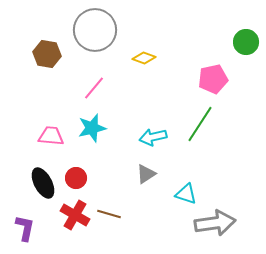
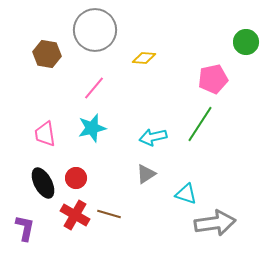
yellow diamond: rotated 15 degrees counterclockwise
pink trapezoid: moved 6 px left, 2 px up; rotated 104 degrees counterclockwise
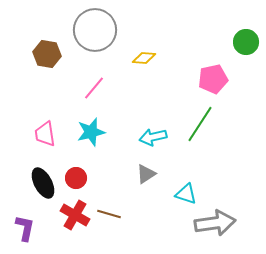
cyan star: moved 1 px left, 4 px down
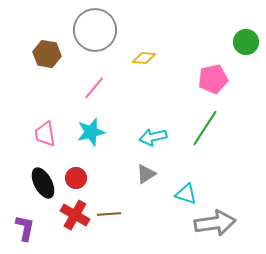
green line: moved 5 px right, 4 px down
brown line: rotated 20 degrees counterclockwise
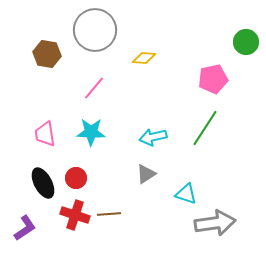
cyan star: rotated 16 degrees clockwise
red cross: rotated 12 degrees counterclockwise
purple L-shape: rotated 44 degrees clockwise
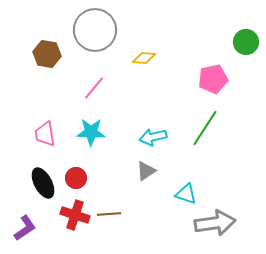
gray triangle: moved 3 px up
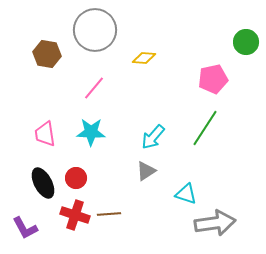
cyan arrow: rotated 36 degrees counterclockwise
purple L-shape: rotated 96 degrees clockwise
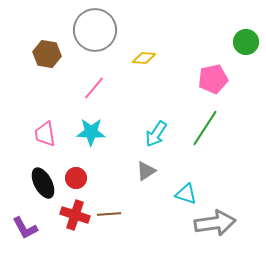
cyan arrow: moved 3 px right, 3 px up; rotated 8 degrees counterclockwise
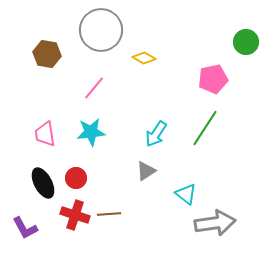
gray circle: moved 6 px right
yellow diamond: rotated 25 degrees clockwise
cyan star: rotated 8 degrees counterclockwise
cyan triangle: rotated 20 degrees clockwise
